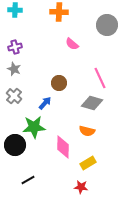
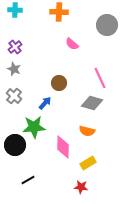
purple cross: rotated 24 degrees counterclockwise
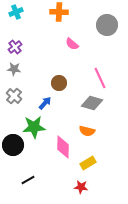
cyan cross: moved 1 px right, 2 px down; rotated 24 degrees counterclockwise
gray star: rotated 16 degrees counterclockwise
black circle: moved 2 px left
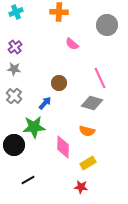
black circle: moved 1 px right
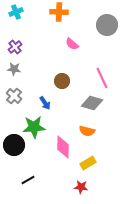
pink line: moved 2 px right
brown circle: moved 3 px right, 2 px up
blue arrow: rotated 104 degrees clockwise
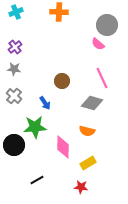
pink semicircle: moved 26 px right
green star: moved 1 px right
black line: moved 9 px right
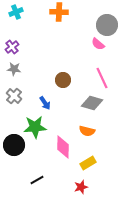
purple cross: moved 3 px left
brown circle: moved 1 px right, 1 px up
red star: rotated 24 degrees counterclockwise
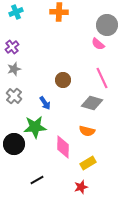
gray star: rotated 24 degrees counterclockwise
black circle: moved 1 px up
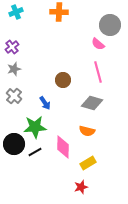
gray circle: moved 3 px right
pink line: moved 4 px left, 6 px up; rotated 10 degrees clockwise
black line: moved 2 px left, 28 px up
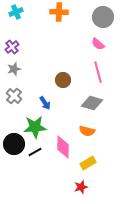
gray circle: moved 7 px left, 8 px up
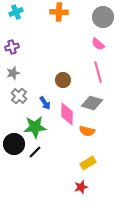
purple cross: rotated 24 degrees clockwise
gray star: moved 1 px left, 4 px down
gray cross: moved 5 px right
pink diamond: moved 4 px right, 33 px up
black line: rotated 16 degrees counterclockwise
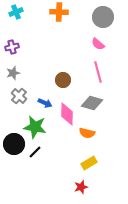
blue arrow: rotated 32 degrees counterclockwise
green star: rotated 15 degrees clockwise
orange semicircle: moved 2 px down
yellow rectangle: moved 1 px right
